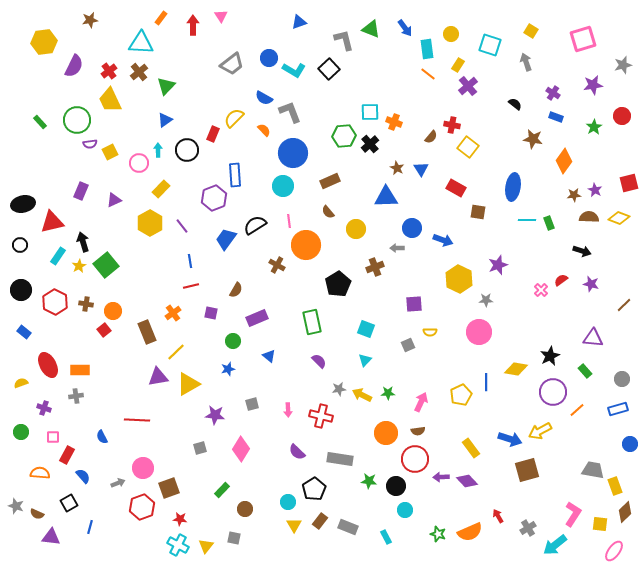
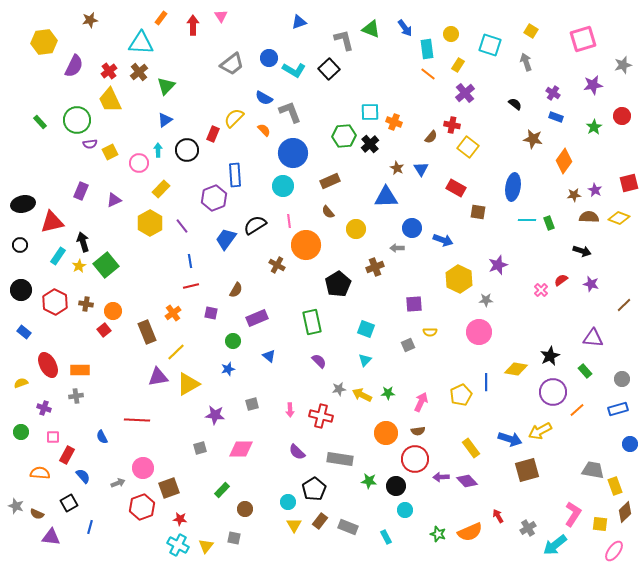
purple cross at (468, 86): moved 3 px left, 7 px down
pink arrow at (288, 410): moved 2 px right
pink diamond at (241, 449): rotated 60 degrees clockwise
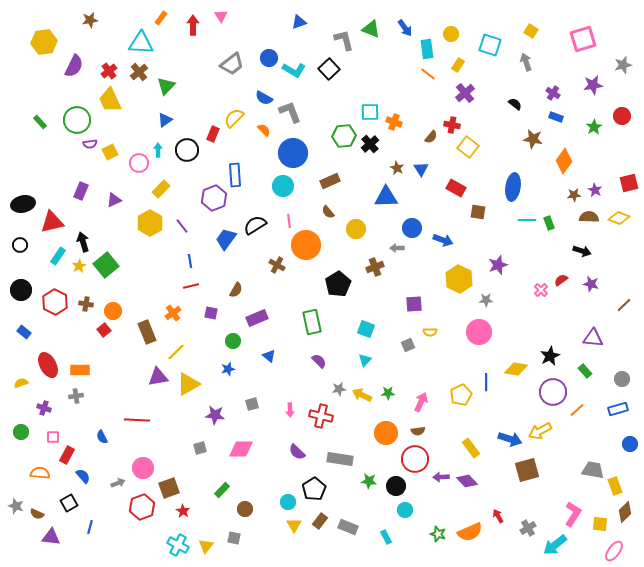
red star at (180, 519): moved 3 px right, 8 px up; rotated 24 degrees clockwise
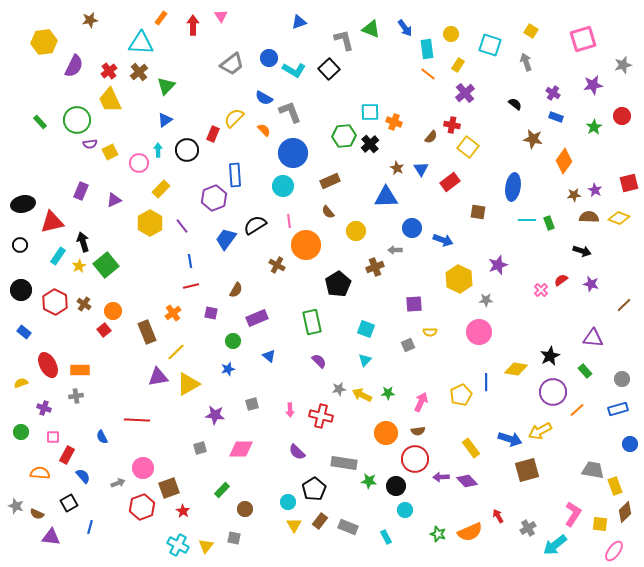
red rectangle at (456, 188): moved 6 px left, 6 px up; rotated 66 degrees counterclockwise
yellow circle at (356, 229): moved 2 px down
gray arrow at (397, 248): moved 2 px left, 2 px down
brown cross at (86, 304): moved 2 px left; rotated 24 degrees clockwise
gray rectangle at (340, 459): moved 4 px right, 4 px down
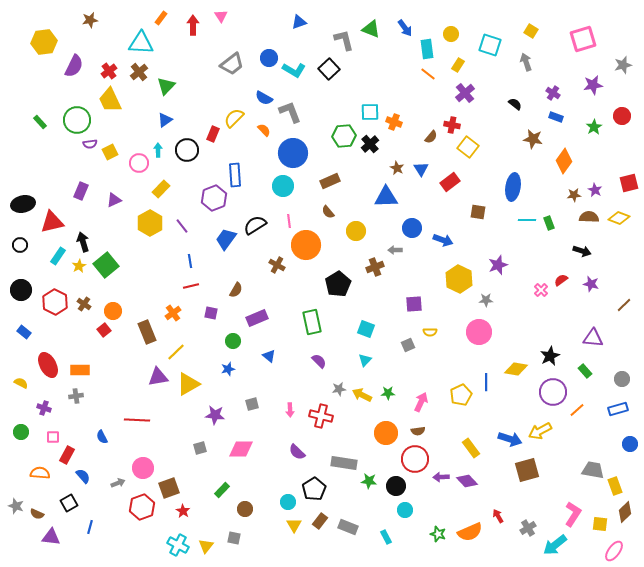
yellow semicircle at (21, 383): rotated 48 degrees clockwise
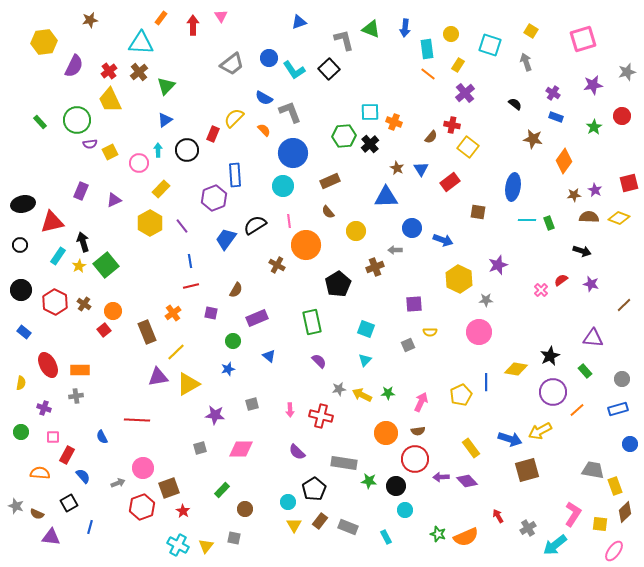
blue arrow at (405, 28): rotated 42 degrees clockwise
gray star at (623, 65): moved 4 px right, 7 px down
cyan L-shape at (294, 70): rotated 25 degrees clockwise
yellow semicircle at (21, 383): rotated 72 degrees clockwise
orange semicircle at (470, 532): moved 4 px left, 5 px down
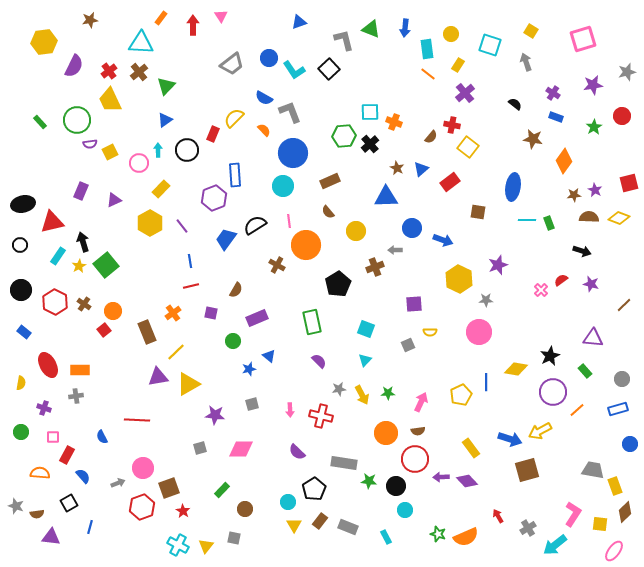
blue triangle at (421, 169): rotated 21 degrees clockwise
blue star at (228, 369): moved 21 px right
yellow arrow at (362, 395): rotated 144 degrees counterclockwise
brown semicircle at (37, 514): rotated 32 degrees counterclockwise
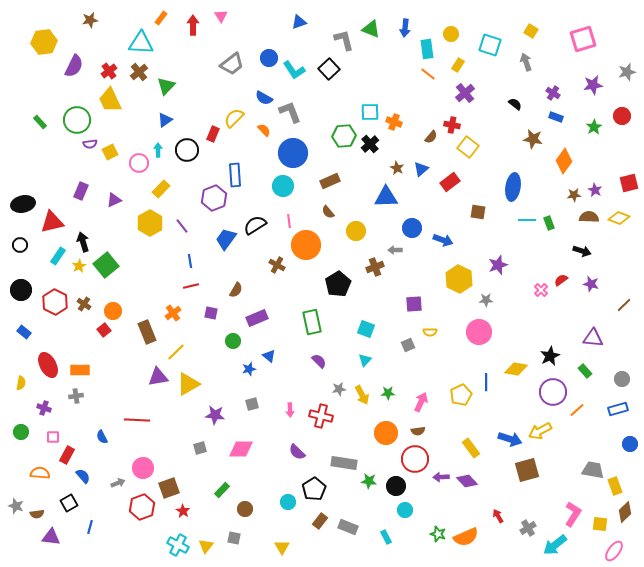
yellow triangle at (294, 525): moved 12 px left, 22 px down
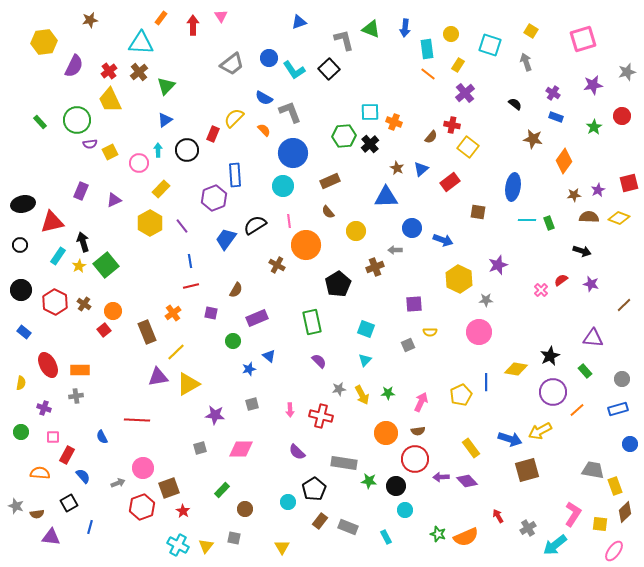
purple star at (595, 190): moved 3 px right; rotated 16 degrees clockwise
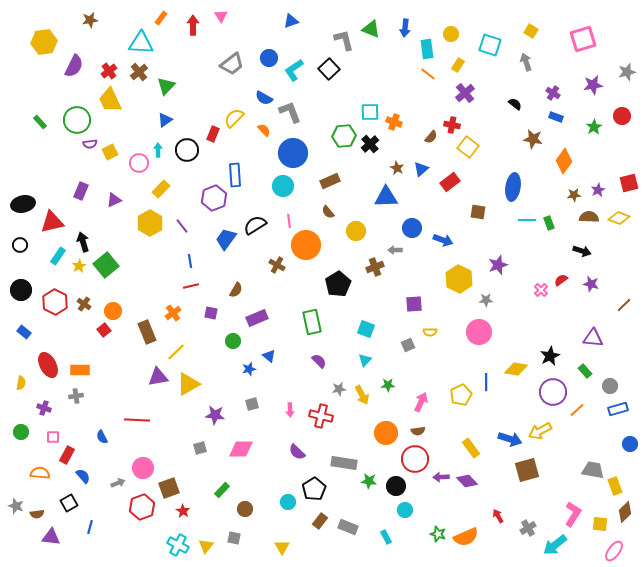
blue triangle at (299, 22): moved 8 px left, 1 px up
cyan L-shape at (294, 70): rotated 90 degrees clockwise
gray circle at (622, 379): moved 12 px left, 7 px down
green star at (388, 393): moved 8 px up
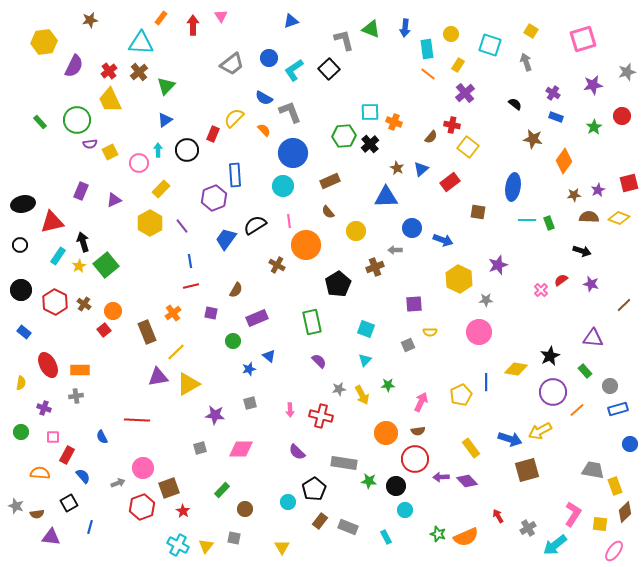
gray square at (252, 404): moved 2 px left, 1 px up
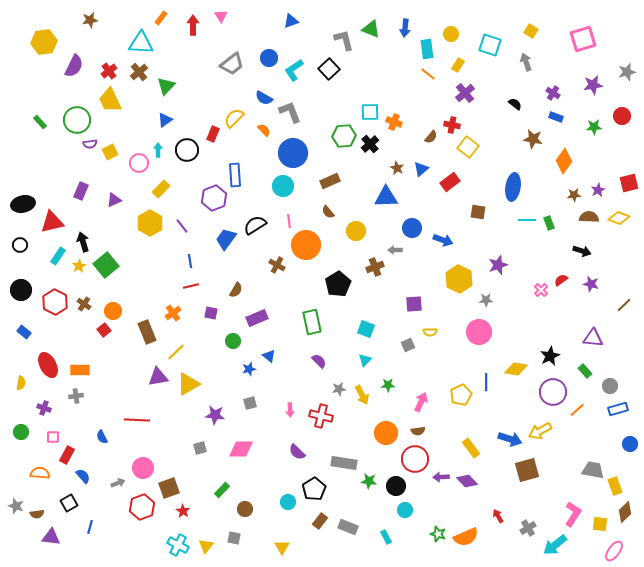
green star at (594, 127): rotated 28 degrees clockwise
